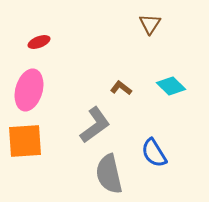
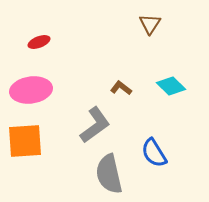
pink ellipse: moved 2 px right; rotated 66 degrees clockwise
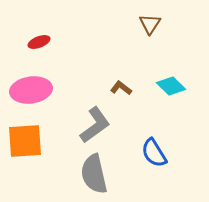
gray semicircle: moved 15 px left
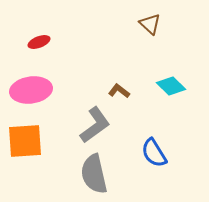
brown triangle: rotated 20 degrees counterclockwise
brown L-shape: moved 2 px left, 3 px down
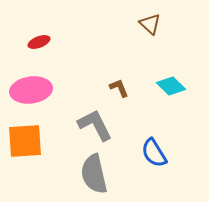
brown L-shape: moved 3 px up; rotated 30 degrees clockwise
gray L-shape: rotated 81 degrees counterclockwise
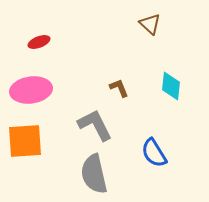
cyan diamond: rotated 52 degrees clockwise
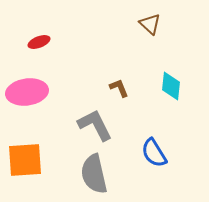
pink ellipse: moved 4 px left, 2 px down
orange square: moved 19 px down
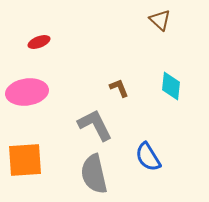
brown triangle: moved 10 px right, 4 px up
blue semicircle: moved 6 px left, 4 px down
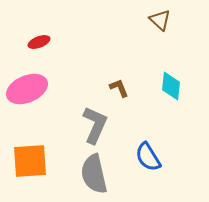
pink ellipse: moved 3 px up; rotated 15 degrees counterclockwise
gray L-shape: rotated 51 degrees clockwise
orange square: moved 5 px right, 1 px down
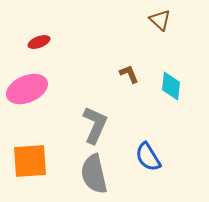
brown L-shape: moved 10 px right, 14 px up
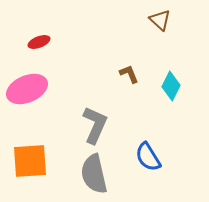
cyan diamond: rotated 20 degrees clockwise
